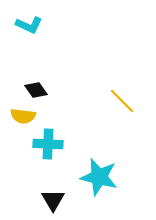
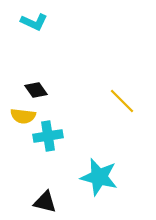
cyan L-shape: moved 5 px right, 3 px up
cyan cross: moved 8 px up; rotated 12 degrees counterclockwise
black triangle: moved 8 px left, 2 px down; rotated 45 degrees counterclockwise
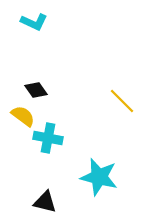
yellow semicircle: rotated 150 degrees counterclockwise
cyan cross: moved 2 px down; rotated 20 degrees clockwise
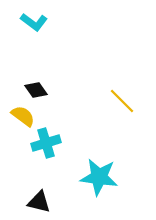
cyan L-shape: rotated 12 degrees clockwise
cyan cross: moved 2 px left, 5 px down; rotated 28 degrees counterclockwise
cyan star: rotated 6 degrees counterclockwise
black triangle: moved 6 px left
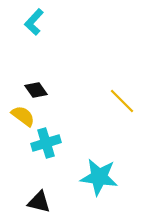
cyan L-shape: rotated 96 degrees clockwise
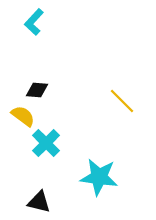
black diamond: moved 1 px right; rotated 50 degrees counterclockwise
cyan cross: rotated 28 degrees counterclockwise
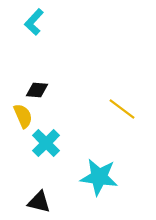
yellow line: moved 8 px down; rotated 8 degrees counterclockwise
yellow semicircle: rotated 30 degrees clockwise
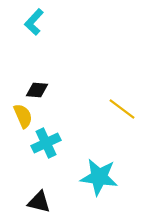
cyan cross: rotated 20 degrees clockwise
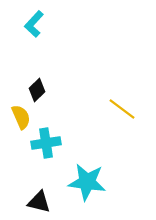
cyan L-shape: moved 2 px down
black diamond: rotated 50 degrees counterclockwise
yellow semicircle: moved 2 px left, 1 px down
cyan cross: rotated 16 degrees clockwise
cyan star: moved 12 px left, 5 px down
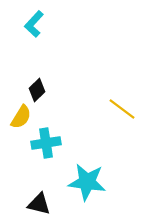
yellow semicircle: rotated 55 degrees clockwise
black triangle: moved 2 px down
